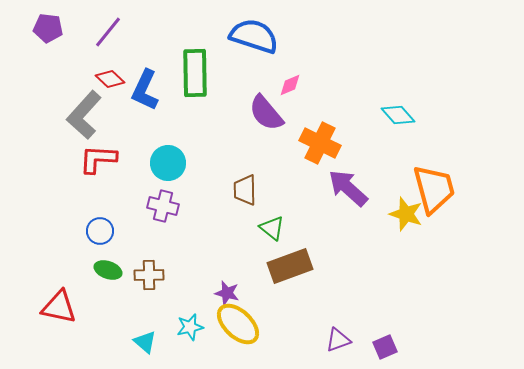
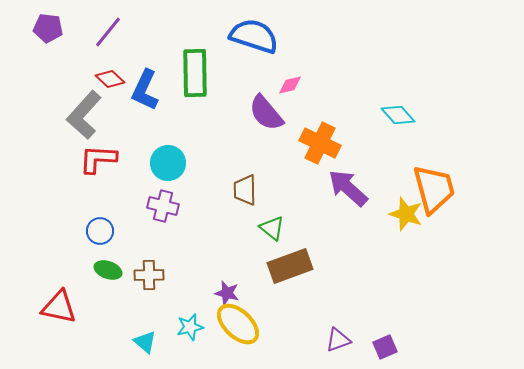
pink diamond: rotated 10 degrees clockwise
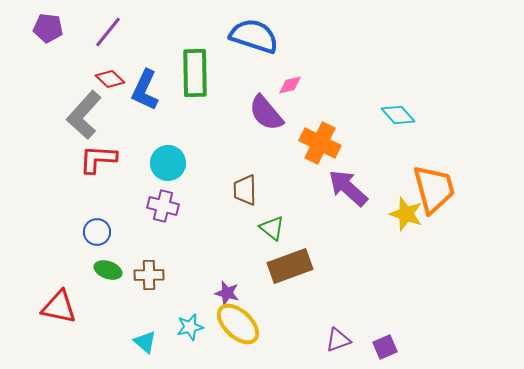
blue circle: moved 3 px left, 1 px down
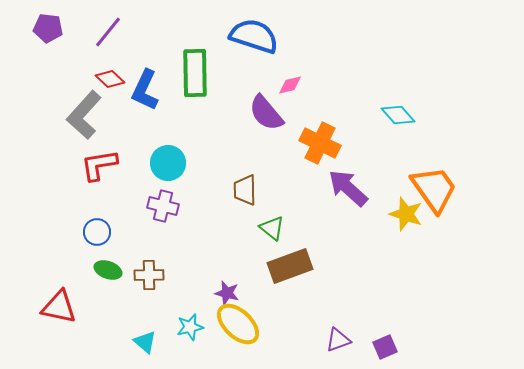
red L-shape: moved 1 px right, 6 px down; rotated 12 degrees counterclockwise
orange trapezoid: rotated 20 degrees counterclockwise
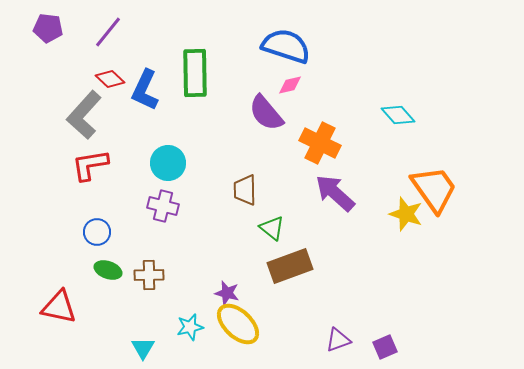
blue semicircle: moved 32 px right, 10 px down
red L-shape: moved 9 px left
purple arrow: moved 13 px left, 5 px down
cyan triangle: moved 2 px left, 6 px down; rotated 20 degrees clockwise
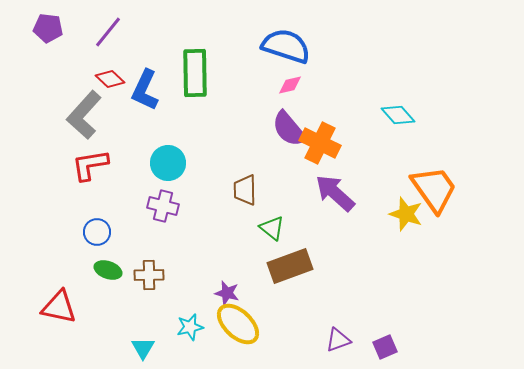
purple semicircle: moved 23 px right, 16 px down
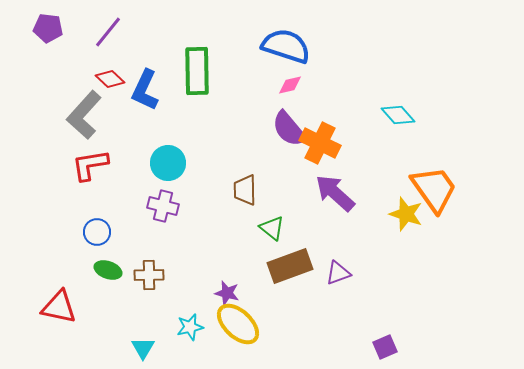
green rectangle: moved 2 px right, 2 px up
purple triangle: moved 67 px up
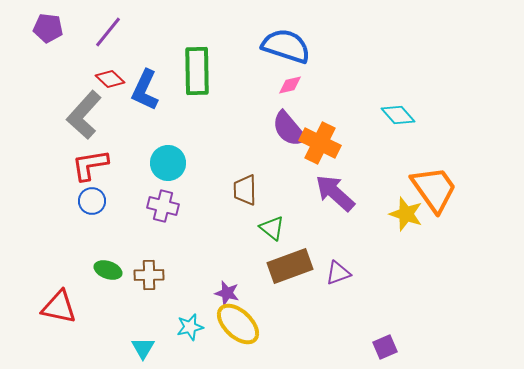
blue circle: moved 5 px left, 31 px up
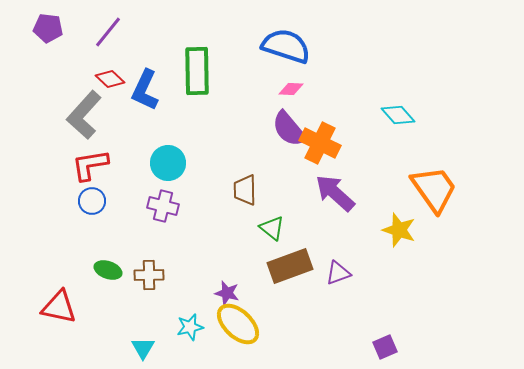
pink diamond: moved 1 px right, 4 px down; rotated 15 degrees clockwise
yellow star: moved 7 px left, 16 px down
